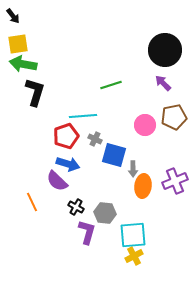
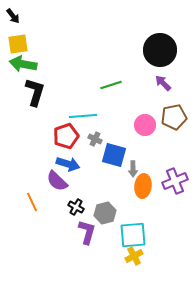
black circle: moved 5 px left
gray hexagon: rotated 20 degrees counterclockwise
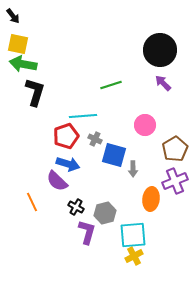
yellow square: rotated 20 degrees clockwise
brown pentagon: moved 1 px right, 32 px down; rotated 20 degrees counterclockwise
orange ellipse: moved 8 px right, 13 px down
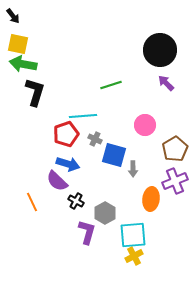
purple arrow: moved 3 px right
red pentagon: moved 2 px up
black cross: moved 6 px up
gray hexagon: rotated 15 degrees counterclockwise
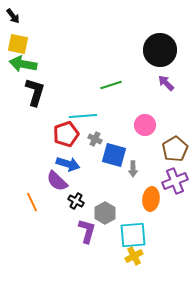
purple L-shape: moved 1 px up
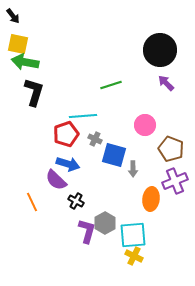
green arrow: moved 2 px right, 2 px up
black L-shape: moved 1 px left
brown pentagon: moved 4 px left; rotated 20 degrees counterclockwise
purple semicircle: moved 1 px left, 1 px up
gray hexagon: moved 10 px down
yellow cross: rotated 36 degrees counterclockwise
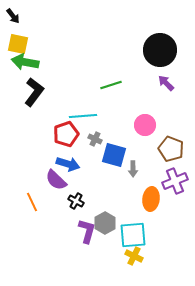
black L-shape: rotated 20 degrees clockwise
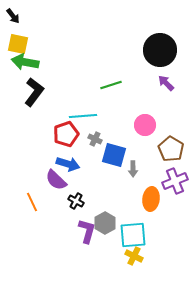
brown pentagon: rotated 10 degrees clockwise
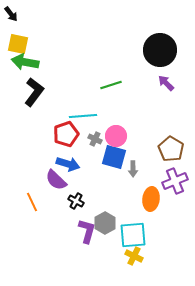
black arrow: moved 2 px left, 2 px up
pink circle: moved 29 px left, 11 px down
blue square: moved 2 px down
